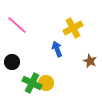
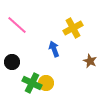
blue arrow: moved 3 px left
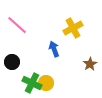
brown star: moved 3 px down; rotated 16 degrees clockwise
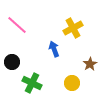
yellow circle: moved 26 px right
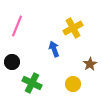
pink line: moved 1 px down; rotated 70 degrees clockwise
yellow circle: moved 1 px right, 1 px down
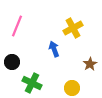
yellow circle: moved 1 px left, 4 px down
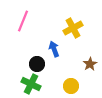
pink line: moved 6 px right, 5 px up
black circle: moved 25 px right, 2 px down
green cross: moved 1 px left, 1 px down
yellow circle: moved 1 px left, 2 px up
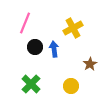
pink line: moved 2 px right, 2 px down
blue arrow: rotated 14 degrees clockwise
black circle: moved 2 px left, 17 px up
green cross: rotated 18 degrees clockwise
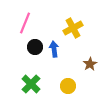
yellow circle: moved 3 px left
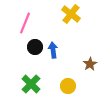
yellow cross: moved 2 px left, 14 px up; rotated 24 degrees counterclockwise
blue arrow: moved 1 px left, 1 px down
